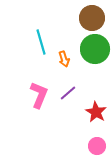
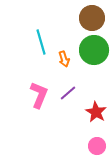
green circle: moved 1 px left, 1 px down
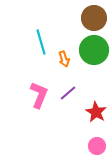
brown circle: moved 2 px right
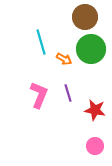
brown circle: moved 9 px left, 1 px up
green circle: moved 3 px left, 1 px up
orange arrow: rotated 42 degrees counterclockwise
purple line: rotated 66 degrees counterclockwise
red star: moved 1 px left, 2 px up; rotated 20 degrees counterclockwise
pink circle: moved 2 px left
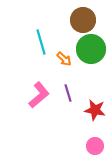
brown circle: moved 2 px left, 3 px down
orange arrow: rotated 14 degrees clockwise
pink L-shape: rotated 28 degrees clockwise
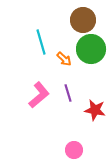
pink circle: moved 21 px left, 4 px down
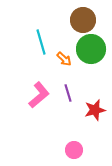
red star: rotated 25 degrees counterclockwise
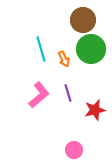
cyan line: moved 7 px down
orange arrow: rotated 21 degrees clockwise
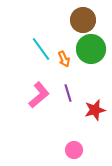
cyan line: rotated 20 degrees counterclockwise
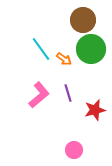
orange arrow: rotated 28 degrees counterclockwise
